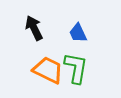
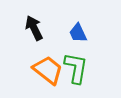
orange trapezoid: rotated 12 degrees clockwise
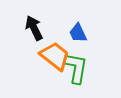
orange trapezoid: moved 7 px right, 14 px up
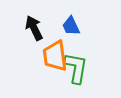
blue trapezoid: moved 7 px left, 7 px up
orange trapezoid: rotated 136 degrees counterclockwise
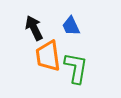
orange trapezoid: moved 7 px left
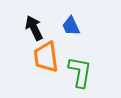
orange trapezoid: moved 2 px left, 1 px down
green L-shape: moved 4 px right, 4 px down
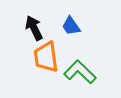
blue trapezoid: rotated 10 degrees counterclockwise
green L-shape: rotated 56 degrees counterclockwise
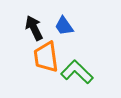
blue trapezoid: moved 7 px left
green L-shape: moved 3 px left
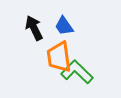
orange trapezoid: moved 13 px right
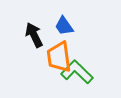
black arrow: moved 7 px down
